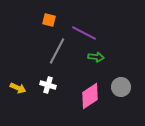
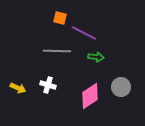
orange square: moved 11 px right, 2 px up
gray line: rotated 64 degrees clockwise
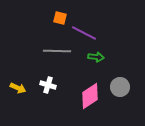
gray circle: moved 1 px left
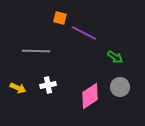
gray line: moved 21 px left
green arrow: moved 19 px right; rotated 28 degrees clockwise
white cross: rotated 28 degrees counterclockwise
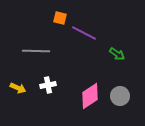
green arrow: moved 2 px right, 3 px up
gray circle: moved 9 px down
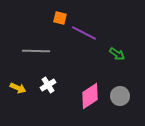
white cross: rotated 21 degrees counterclockwise
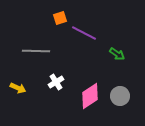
orange square: rotated 32 degrees counterclockwise
white cross: moved 8 px right, 3 px up
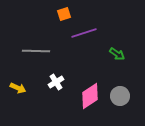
orange square: moved 4 px right, 4 px up
purple line: rotated 45 degrees counterclockwise
